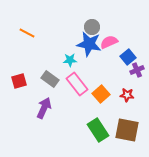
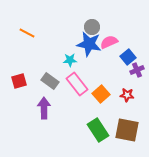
gray rectangle: moved 2 px down
purple arrow: rotated 25 degrees counterclockwise
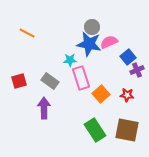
pink rectangle: moved 4 px right, 6 px up; rotated 20 degrees clockwise
green rectangle: moved 3 px left
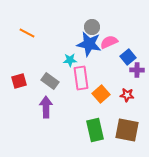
purple cross: rotated 24 degrees clockwise
pink rectangle: rotated 10 degrees clockwise
purple arrow: moved 2 px right, 1 px up
green rectangle: rotated 20 degrees clockwise
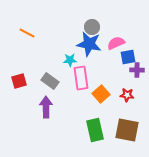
pink semicircle: moved 7 px right, 1 px down
blue square: rotated 28 degrees clockwise
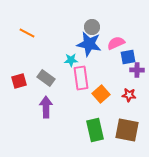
cyan star: moved 1 px right
gray rectangle: moved 4 px left, 3 px up
red star: moved 2 px right
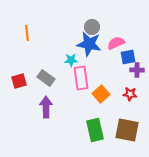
orange line: rotated 56 degrees clockwise
red star: moved 1 px right, 1 px up
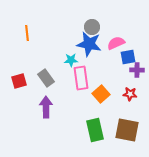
gray rectangle: rotated 18 degrees clockwise
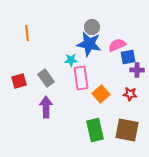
pink semicircle: moved 1 px right, 2 px down
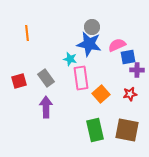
cyan star: moved 1 px left, 1 px up; rotated 16 degrees clockwise
red star: rotated 16 degrees counterclockwise
